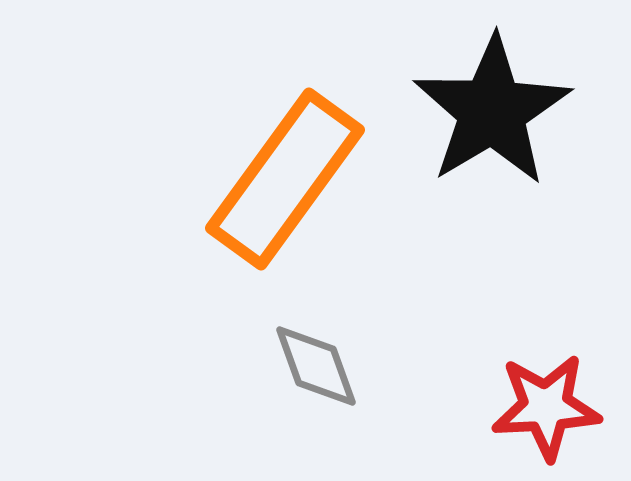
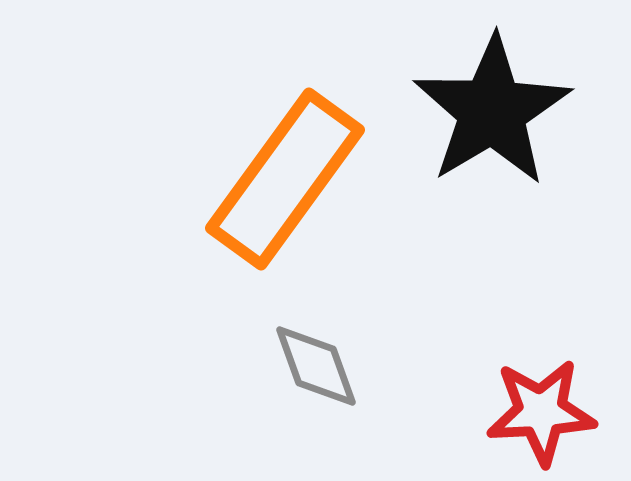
red star: moved 5 px left, 5 px down
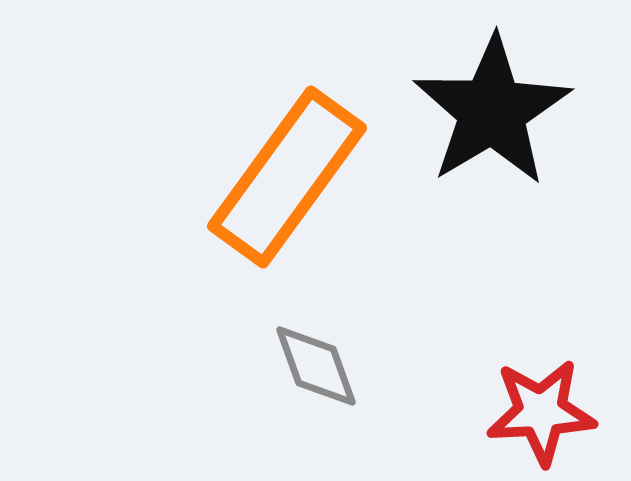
orange rectangle: moved 2 px right, 2 px up
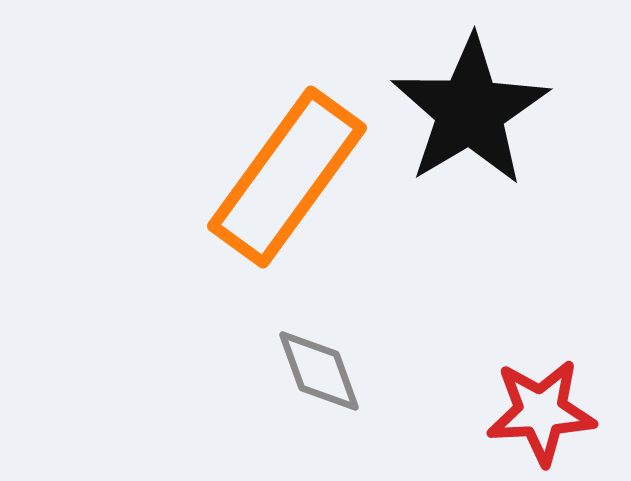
black star: moved 22 px left
gray diamond: moved 3 px right, 5 px down
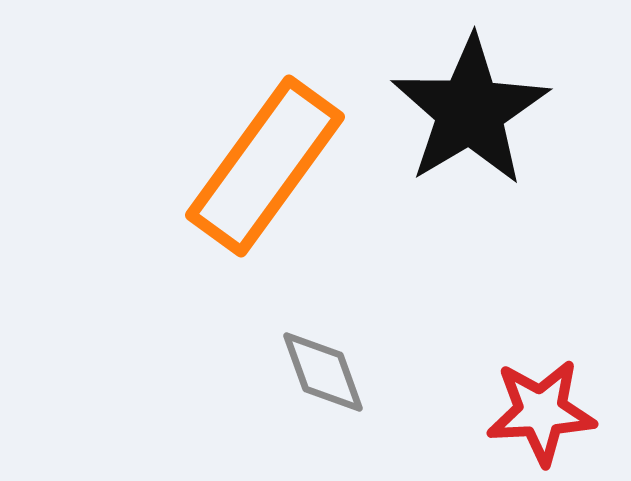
orange rectangle: moved 22 px left, 11 px up
gray diamond: moved 4 px right, 1 px down
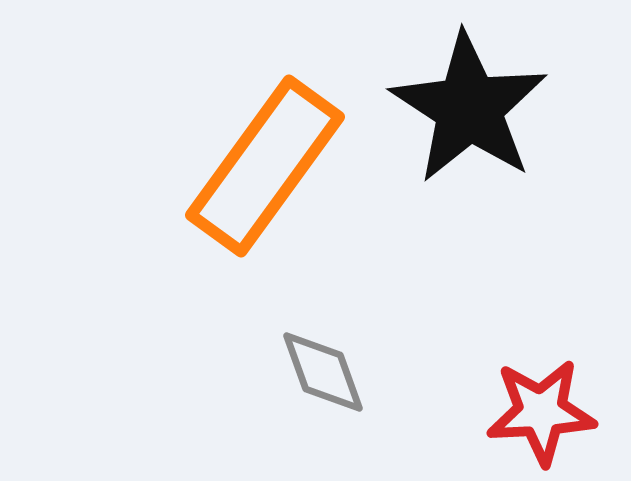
black star: moved 1 px left, 3 px up; rotated 8 degrees counterclockwise
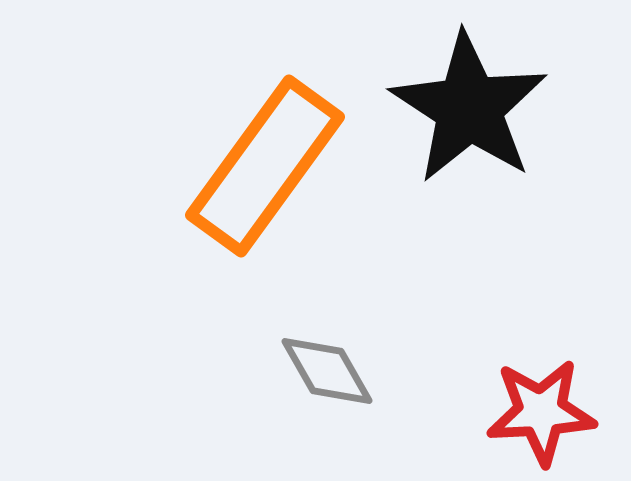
gray diamond: moved 4 px right, 1 px up; rotated 10 degrees counterclockwise
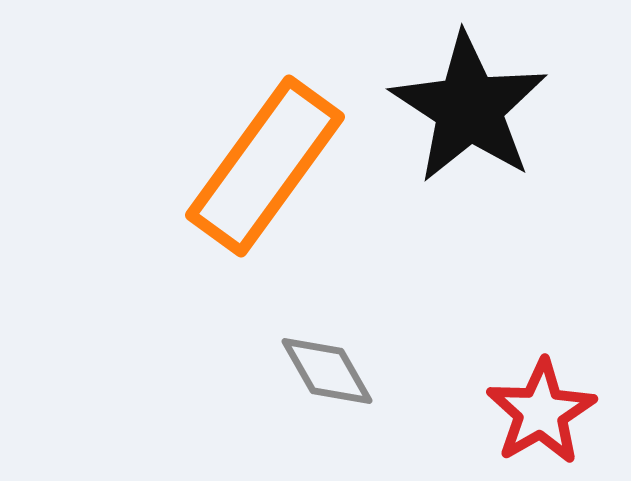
red star: rotated 27 degrees counterclockwise
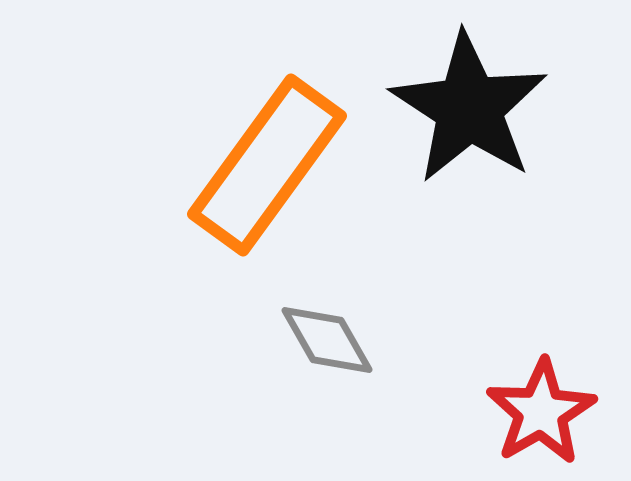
orange rectangle: moved 2 px right, 1 px up
gray diamond: moved 31 px up
